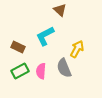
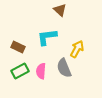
cyan L-shape: moved 2 px right, 1 px down; rotated 20 degrees clockwise
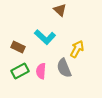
cyan L-shape: moved 2 px left; rotated 130 degrees counterclockwise
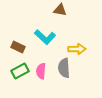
brown triangle: rotated 32 degrees counterclockwise
yellow arrow: rotated 60 degrees clockwise
gray semicircle: rotated 18 degrees clockwise
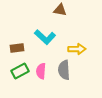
brown rectangle: moved 1 px left, 1 px down; rotated 32 degrees counterclockwise
gray semicircle: moved 2 px down
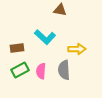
green rectangle: moved 1 px up
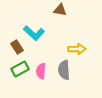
cyan L-shape: moved 11 px left, 4 px up
brown rectangle: moved 1 px up; rotated 64 degrees clockwise
green rectangle: moved 1 px up
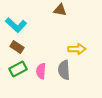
cyan L-shape: moved 18 px left, 8 px up
brown rectangle: rotated 24 degrees counterclockwise
green rectangle: moved 2 px left
